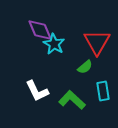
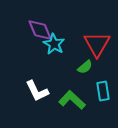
red triangle: moved 2 px down
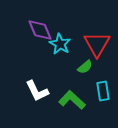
cyan star: moved 6 px right
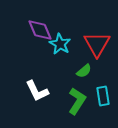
green semicircle: moved 1 px left, 4 px down
cyan rectangle: moved 5 px down
green L-shape: moved 5 px right, 1 px down; rotated 80 degrees clockwise
